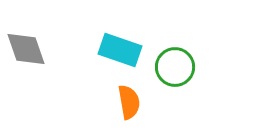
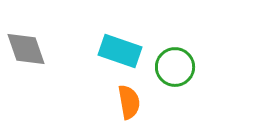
cyan rectangle: moved 1 px down
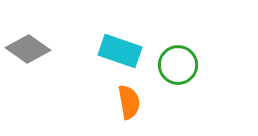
gray diamond: moved 2 px right; rotated 36 degrees counterclockwise
green circle: moved 3 px right, 2 px up
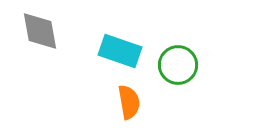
gray diamond: moved 12 px right, 18 px up; rotated 45 degrees clockwise
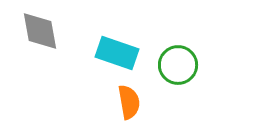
cyan rectangle: moved 3 px left, 2 px down
